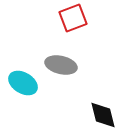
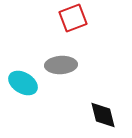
gray ellipse: rotated 16 degrees counterclockwise
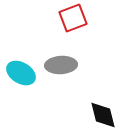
cyan ellipse: moved 2 px left, 10 px up
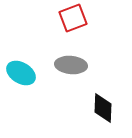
gray ellipse: moved 10 px right; rotated 8 degrees clockwise
black diamond: moved 7 px up; rotated 16 degrees clockwise
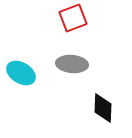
gray ellipse: moved 1 px right, 1 px up
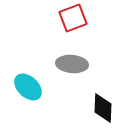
cyan ellipse: moved 7 px right, 14 px down; rotated 12 degrees clockwise
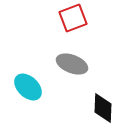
gray ellipse: rotated 16 degrees clockwise
